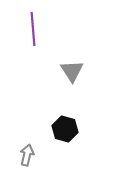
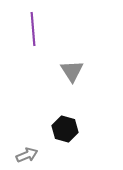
gray arrow: rotated 55 degrees clockwise
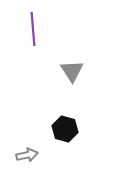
gray arrow: rotated 10 degrees clockwise
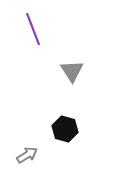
purple line: rotated 16 degrees counterclockwise
gray arrow: rotated 20 degrees counterclockwise
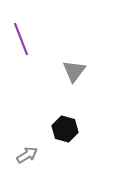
purple line: moved 12 px left, 10 px down
gray triangle: moved 2 px right; rotated 10 degrees clockwise
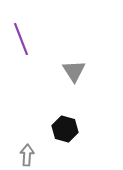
gray triangle: rotated 10 degrees counterclockwise
gray arrow: rotated 55 degrees counterclockwise
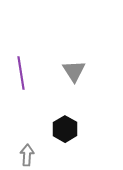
purple line: moved 34 px down; rotated 12 degrees clockwise
black hexagon: rotated 15 degrees clockwise
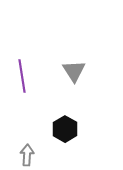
purple line: moved 1 px right, 3 px down
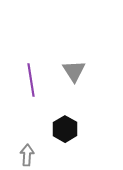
purple line: moved 9 px right, 4 px down
